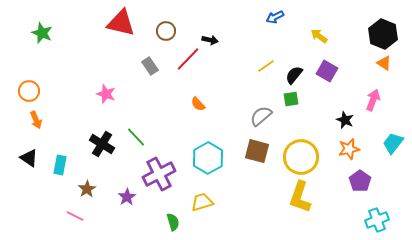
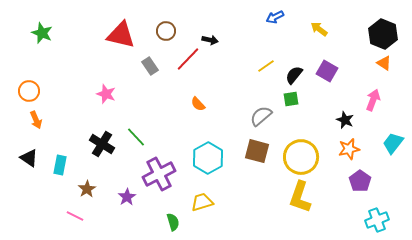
red triangle: moved 12 px down
yellow arrow: moved 7 px up
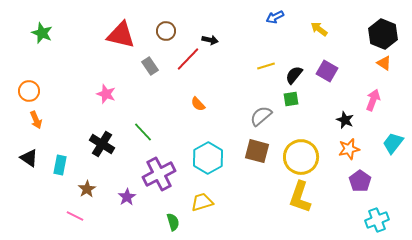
yellow line: rotated 18 degrees clockwise
green line: moved 7 px right, 5 px up
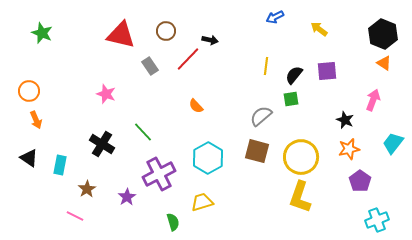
yellow line: rotated 66 degrees counterclockwise
purple square: rotated 35 degrees counterclockwise
orange semicircle: moved 2 px left, 2 px down
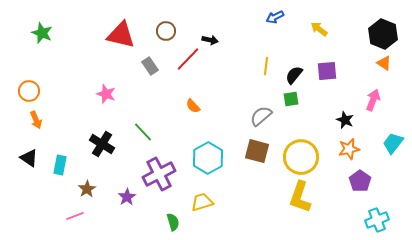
orange semicircle: moved 3 px left
pink line: rotated 48 degrees counterclockwise
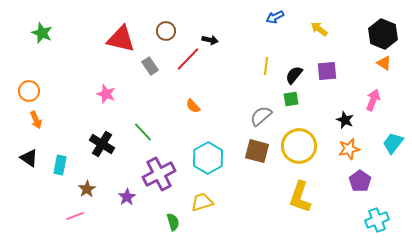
red triangle: moved 4 px down
yellow circle: moved 2 px left, 11 px up
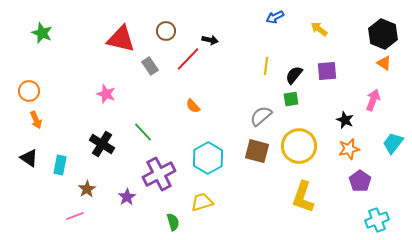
yellow L-shape: moved 3 px right
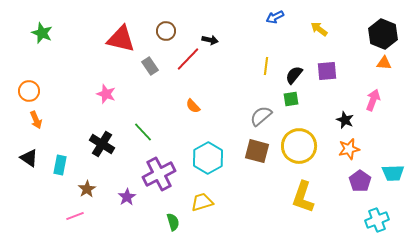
orange triangle: rotated 28 degrees counterclockwise
cyan trapezoid: moved 30 px down; rotated 130 degrees counterclockwise
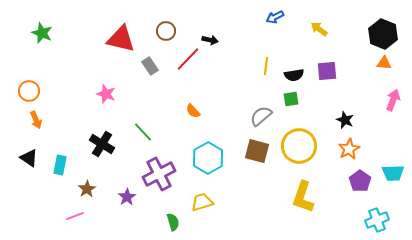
black semicircle: rotated 138 degrees counterclockwise
pink arrow: moved 20 px right
orange semicircle: moved 5 px down
orange star: rotated 15 degrees counterclockwise
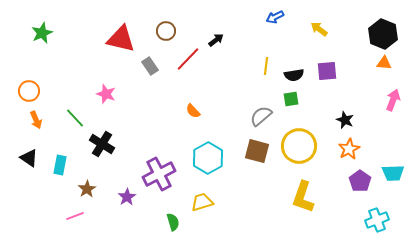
green star: rotated 25 degrees clockwise
black arrow: moved 6 px right; rotated 49 degrees counterclockwise
green line: moved 68 px left, 14 px up
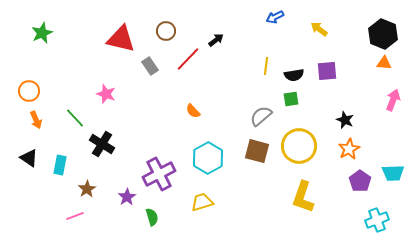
green semicircle: moved 21 px left, 5 px up
